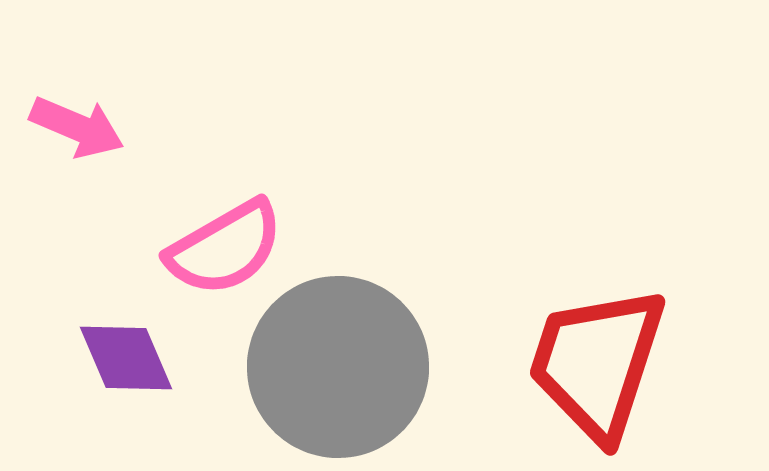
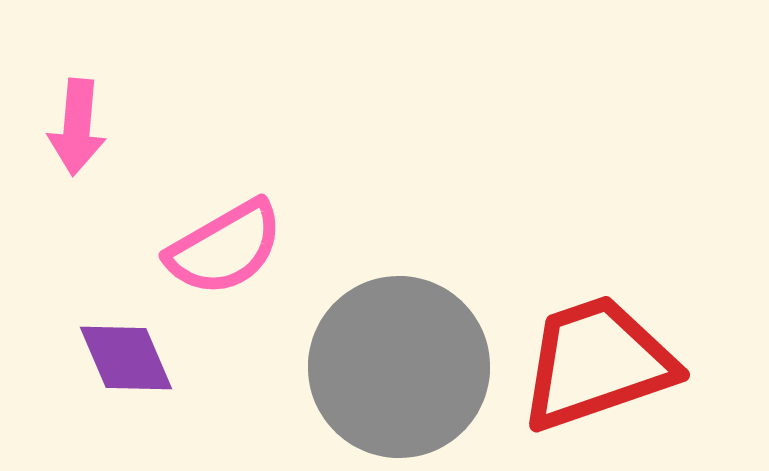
pink arrow: rotated 72 degrees clockwise
red trapezoid: rotated 53 degrees clockwise
gray circle: moved 61 px right
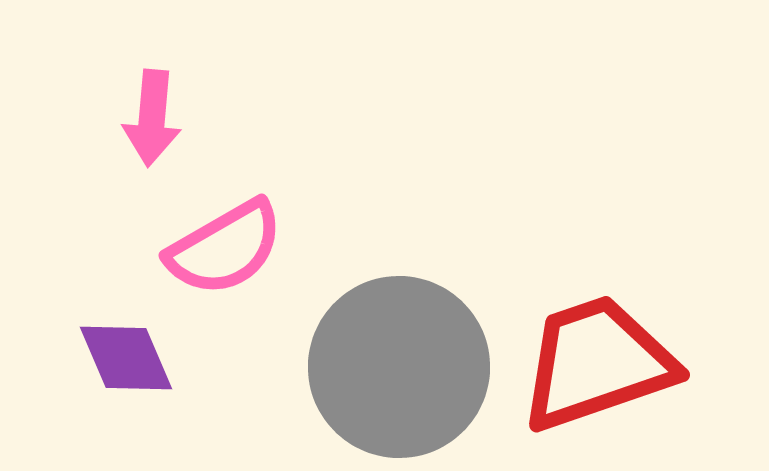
pink arrow: moved 75 px right, 9 px up
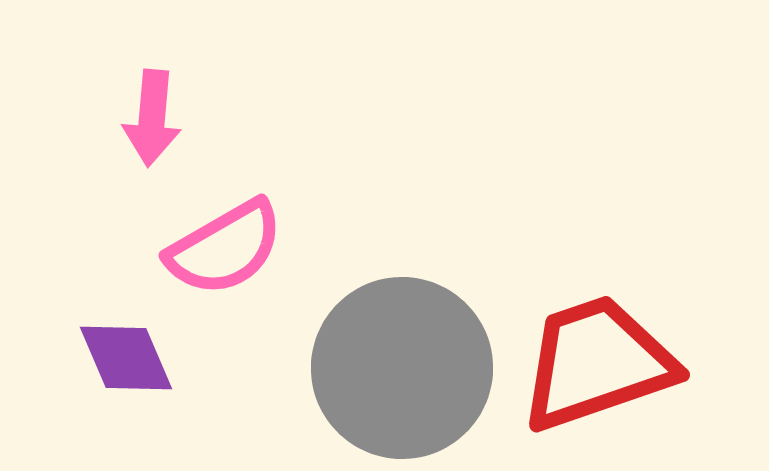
gray circle: moved 3 px right, 1 px down
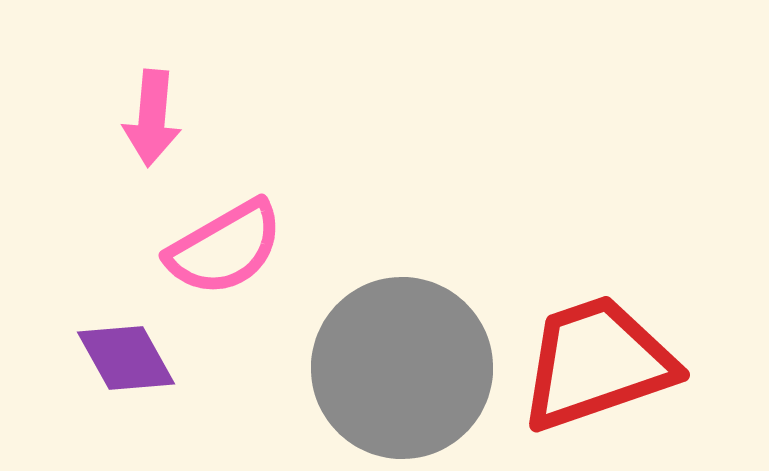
purple diamond: rotated 6 degrees counterclockwise
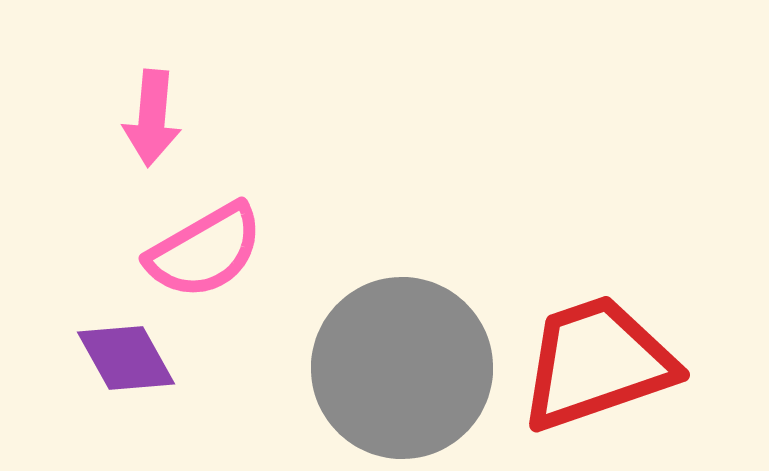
pink semicircle: moved 20 px left, 3 px down
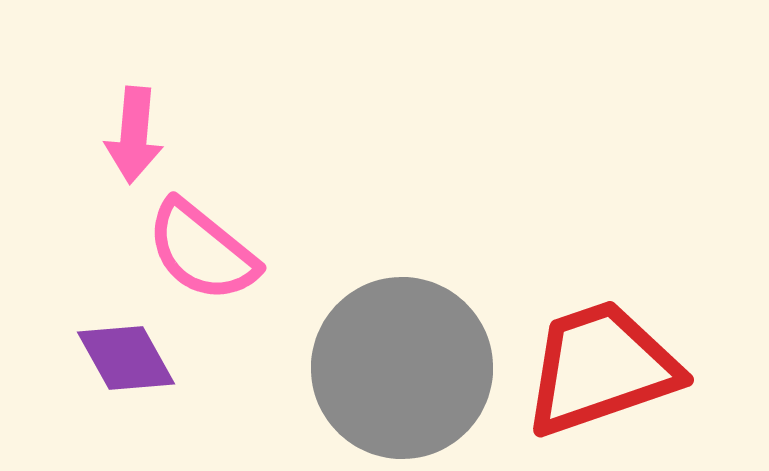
pink arrow: moved 18 px left, 17 px down
pink semicircle: moved 3 px left; rotated 69 degrees clockwise
red trapezoid: moved 4 px right, 5 px down
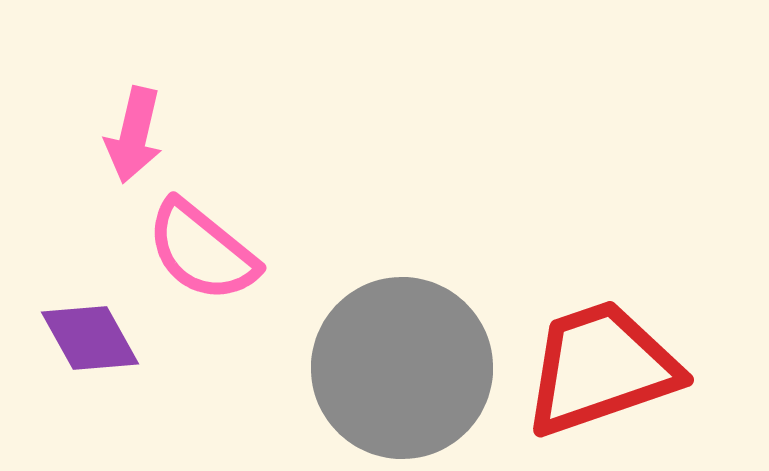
pink arrow: rotated 8 degrees clockwise
purple diamond: moved 36 px left, 20 px up
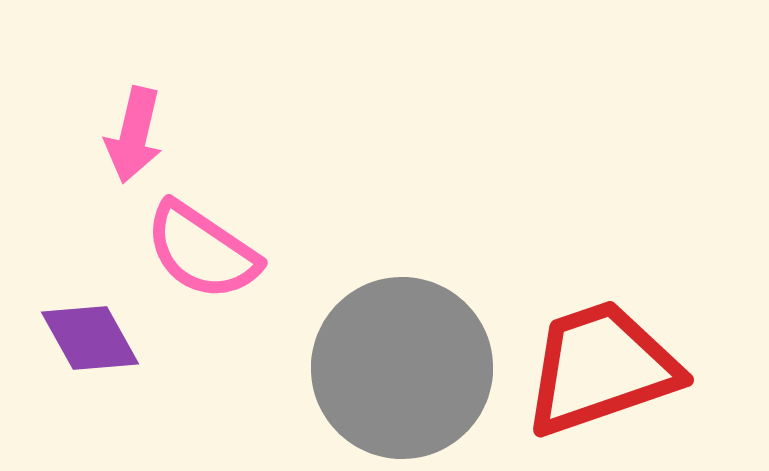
pink semicircle: rotated 5 degrees counterclockwise
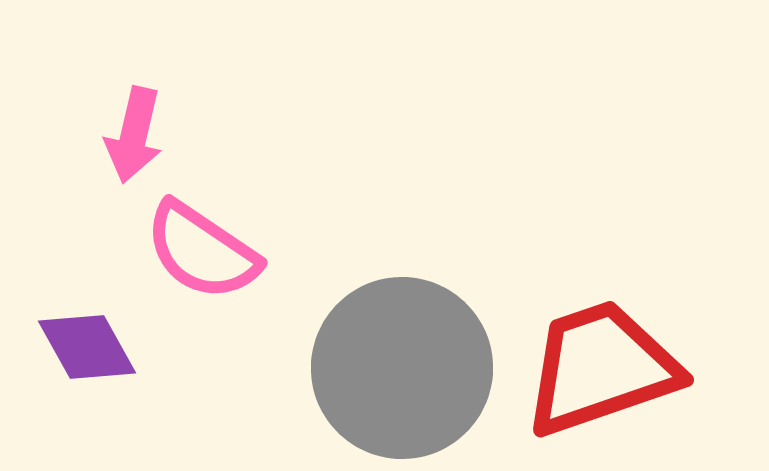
purple diamond: moved 3 px left, 9 px down
